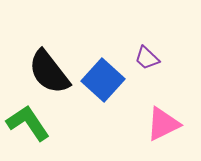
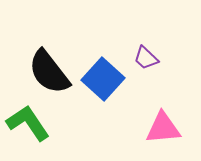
purple trapezoid: moved 1 px left
blue square: moved 1 px up
pink triangle: moved 4 px down; rotated 21 degrees clockwise
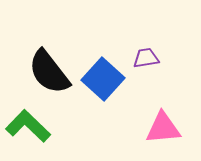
purple trapezoid: rotated 128 degrees clockwise
green L-shape: moved 3 px down; rotated 12 degrees counterclockwise
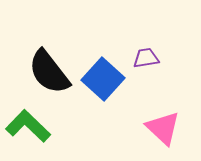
pink triangle: rotated 48 degrees clockwise
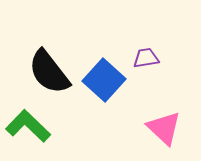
blue square: moved 1 px right, 1 px down
pink triangle: moved 1 px right
